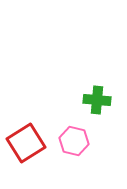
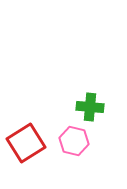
green cross: moved 7 px left, 7 px down
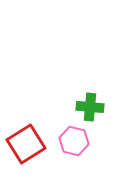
red square: moved 1 px down
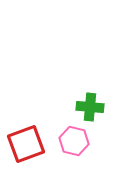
red square: rotated 12 degrees clockwise
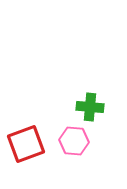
pink hexagon: rotated 8 degrees counterclockwise
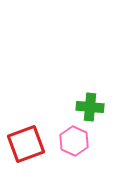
pink hexagon: rotated 20 degrees clockwise
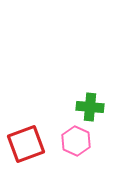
pink hexagon: moved 2 px right
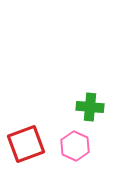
pink hexagon: moved 1 px left, 5 px down
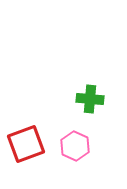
green cross: moved 8 px up
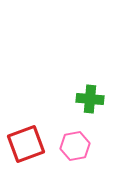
pink hexagon: rotated 24 degrees clockwise
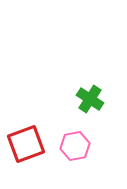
green cross: rotated 28 degrees clockwise
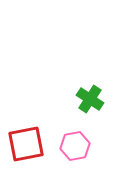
red square: rotated 9 degrees clockwise
